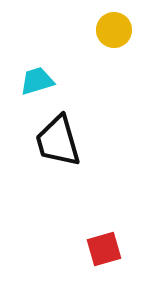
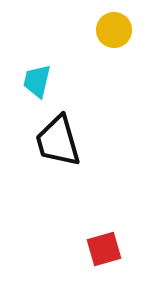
cyan trapezoid: rotated 60 degrees counterclockwise
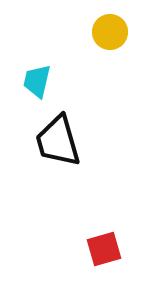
yellow circle: moved 4 px left, 2 px down
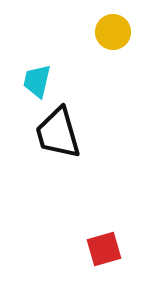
yellow circle: moved 3 px right
black trapezoid: moved 8 px up
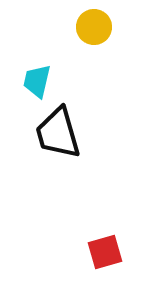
yellow circle: moved 19 px left, 5 px up
red square: moved 1 px right, 3 px down
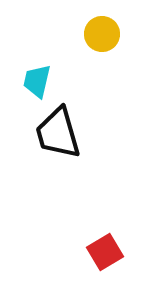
yellow circle: moved 8 px right, 7 px down
red square: rotated 15 degrees counterclockwise
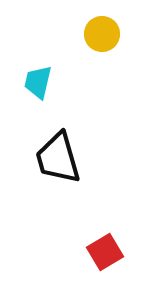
cyan trapezoid: moved 1 px right, 1 px down
black trapezoid: moved 25 px down
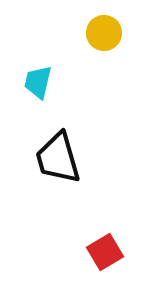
yellow circle: moved 2 px right, 1 px up
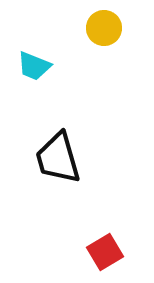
yellow circle: moved 5 px up
cyan trapezoid: moved 4 px left, 16 px up; rotated 81 degrees counterclockwise
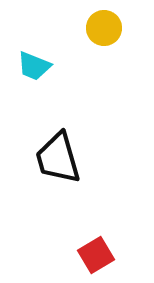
red square: moved 9 px left, 3 px down
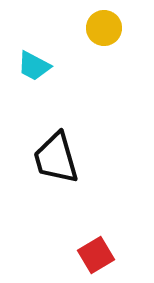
cyan trapezoid: rotated 6 degrees clockwise
black trapezoid: moved 2 px left
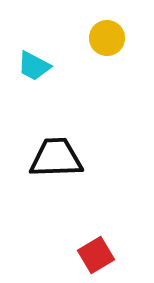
yellow circle: moved 3 px right, 10 px down
black trapezoid: rotated 104 degrees clockwise
